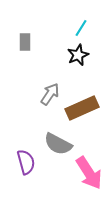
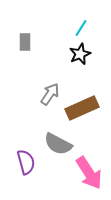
black star: moved 2 px right, 1 px up
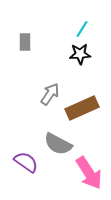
cyan line: moved 1 px right, 1 px down
black star: rotated 20 degrees clockwise
purple semicircle: rotated 40 degrees counterclockwise
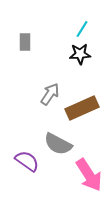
purple semicircle: moved 1 px right, 1 px up
pink arrow: moved 2 px down
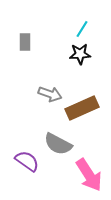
gray arrow: rotated 75 degrees clockwise
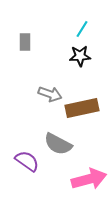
black star: moved 2 px down
brown rectangle: rotated 12 degrees clockwise
pink arrow: moved 4 px down; rotated 72 degrees counterclockwise
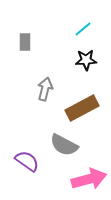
cyan line: moved 1 px right; rotated 18 degrees clockwise
black star: moved 6 px right, 4 px down
gray arrow: moved 5 px left, 5 px up; rotated 95 degrees counterclockwise
brown rectangle: rotated 16 degrees counterclockwise
gray semicircle: moved 6 px right, 1 px down
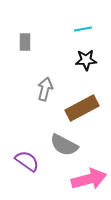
cyan line: rotated 30 degrees clockwise
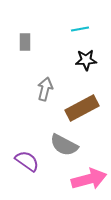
cyan line: moved 3 px left
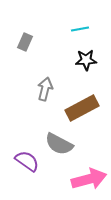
gray rectangle: rotated 24 degrees clockwise
gray semicircle: moved 5 px left, 1 px up
